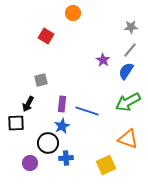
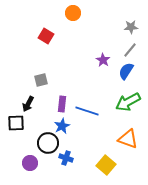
blue cross: rotated 24 degrees clockwise
yellow square: rotated 24 degrees counterclockwise
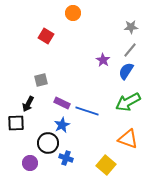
purple rectangle: moved 1 px up; rotated 70 degrees counterclockwise
blue star: moved 1 px up
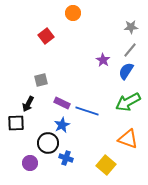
red square: rotated 21 degrees clockwise
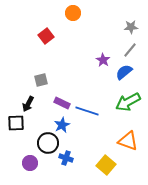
blue semicircle: moved 2 px left, 1 px down; rotated 18 degrees clockwise
orange triangle: moved 2 px down
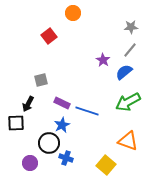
red square: moved 3 px right
black circle: moved 1 px right
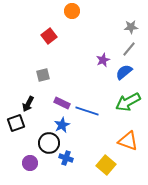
orange circle: moved 1 px left, 2 px up
gray line: moved 1 px left, 1 px up
purple star: rotated 16 degrees clockwise
gray square: moved 2 px right, 5 px up
black square: rotated 18 degrees counterclockwise
